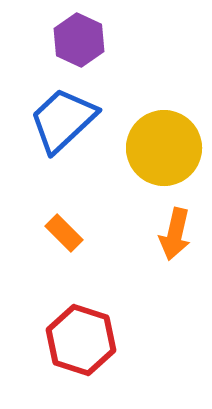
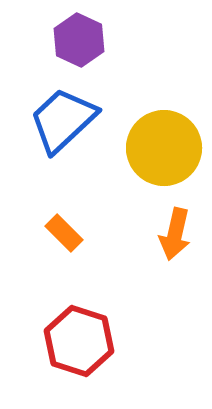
red hexagon: moved 2 px left, 1 px down
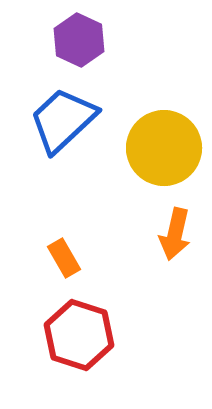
orange rectangle: moved 25 px down; rotated 15 degrees clockwise
red hexagon: moved 6 px up
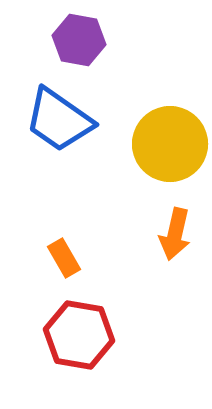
purple hexagon: rotated 15 degrees counterclockwise
blue trapezoid: moved 4 px left; rotated 102 degrees counterclockwise
yellow circle: moved 6 px right, 4 px up
red hexagon: rotated 8 degrees counterclockwise
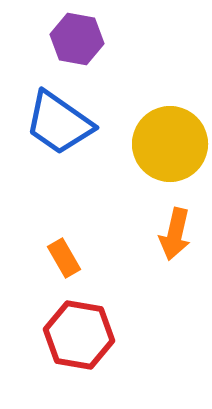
purple hexagon: moved 2 px left, 1 px up
blue trapezoid: moved 3 px down
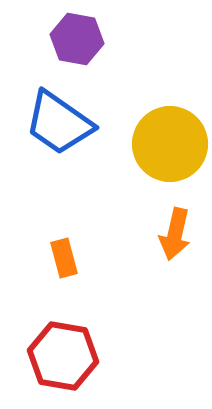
orange rectangle: rotated 15 degrees clockwise
red hexagon: moved 16 px left, 21 px down
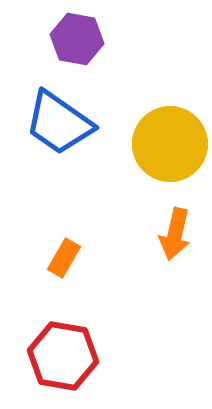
orange rectangle: rotated 45 degrees clockwise
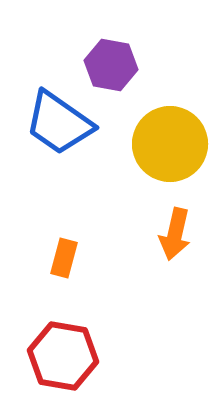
purple hexagon: moved 34 px right, 26 px down
orange rectangle: rotated 15 degrees counterclockwise
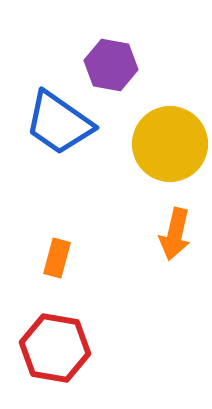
orange rectangle: moved 7 px left
red hexagon: moved 8 px left, 8 px up
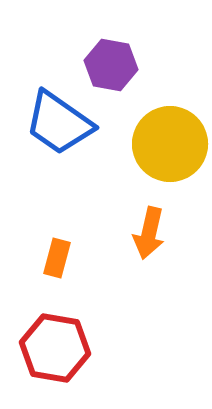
orange arrow: moved 26 px left, 1 px up
